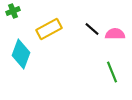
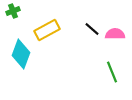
yellow rectangle: moved 2 px left, 1 px down
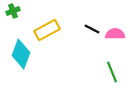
black line: rotated 14 degrees counterclockwise
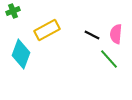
black line: moved 6 px down
pink semicircle: moved 1 px right; rotated 84 degrees counterclockwise
green line: moved 3 px left, 13 px up; rotated 20 degrees counterclockwise
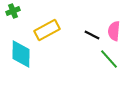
pink semicircle: moved 2 px left, 3 px up
cyan diamond: rotated 20 degrees counterclockwise
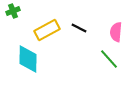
pink semicircle: moved 2 px right, 1 px down
black line: moved 13 px left, 7 px up
cyan diamond: moved 7 px right, 5 px down
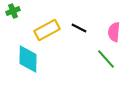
pink semicircle: moved 2 px left
green line: moved 3 px left
